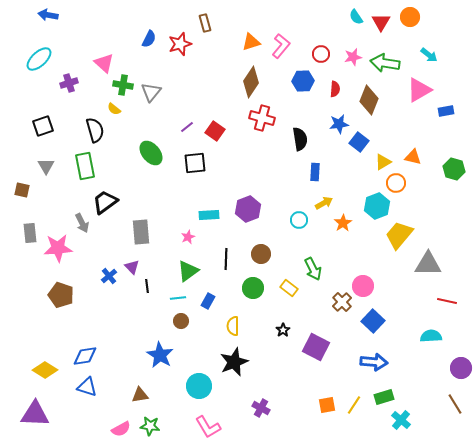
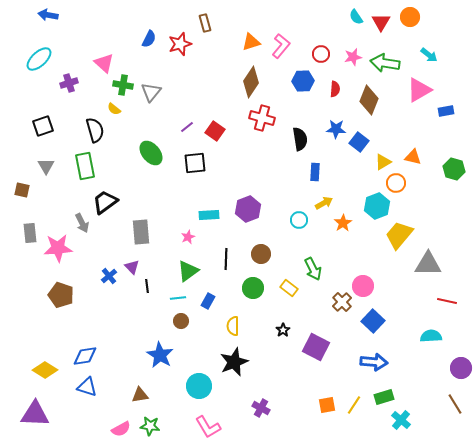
blue star at (339, 124): moved 3 px left, 5 px down; rotated 12 degrees clockwise
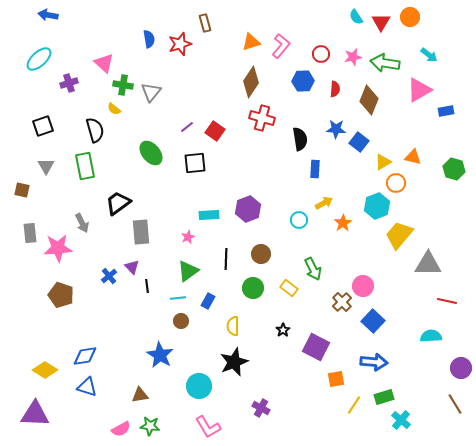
blue semicircle at (149, 39): rotated 36 degrees counterclockwise
blue rectangle at (315, 172): moved 3 px up
black trapezoid at (105, 202): moved 13 px right, 1 px down
orange square at (327, 405): moved 9 px right, 26 px up
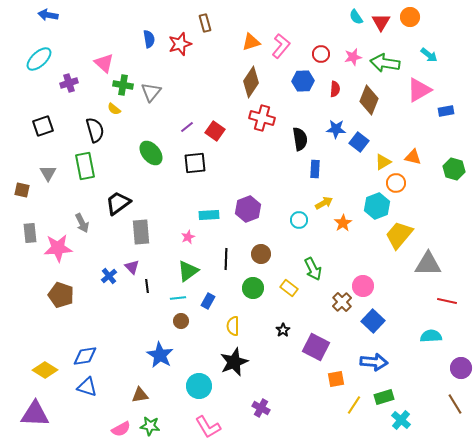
gray triangle at (46, 166): moved 2 px right, 7 px down
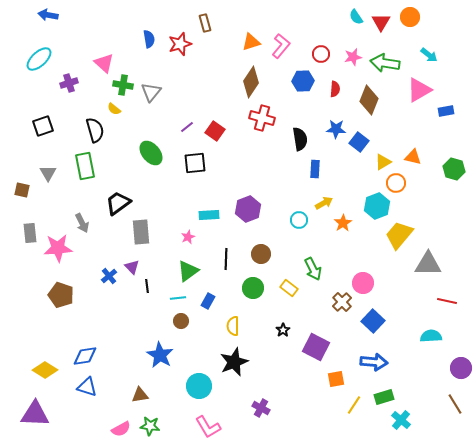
pink circle at (363, 286): moved 3 px up
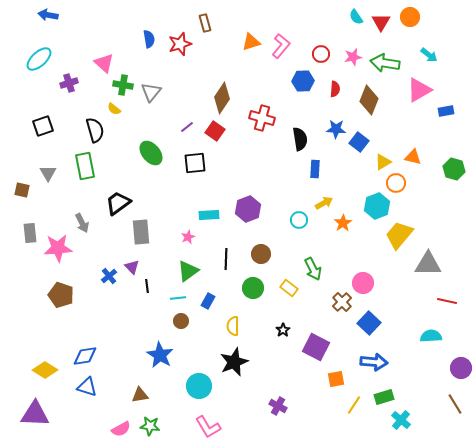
brown diamond at (251, 82): moved 29 px left, 16 px down
blue square at (373, 321): moved 4 px left, 2 px down
purple cross at (261, 408): moved 17 px right, 2 px up
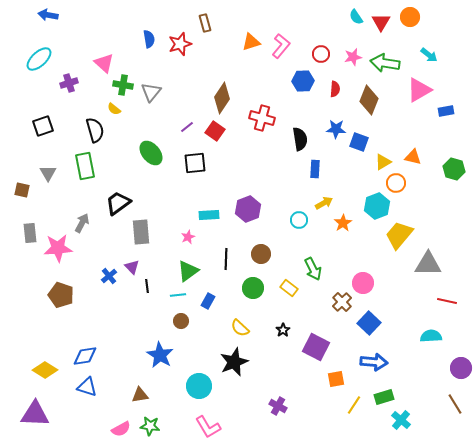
blue square at (359, 142): rotated 18 degrees counterclockwise
gray arrow at (82, 223): rotated 126 degrees counterclockwise
cyan line at (178, 298): moved 3 px up
yellow semicircle at (233, 326): moved 7 px right, 2 px down; rotated 48 degrees counterclockwise
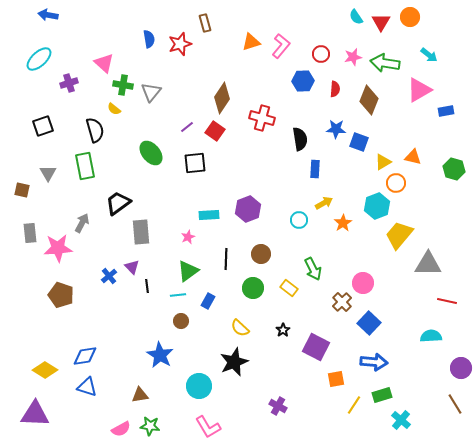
green rectangle at (384, 397): moved 2 px left, 2 px up
